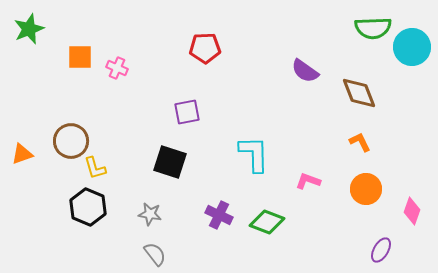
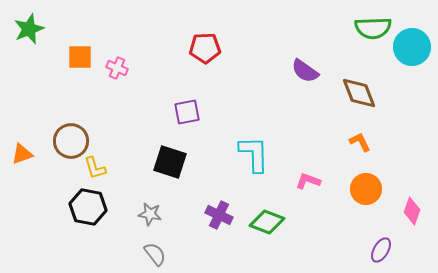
black hexagon: rotated 12 degrees counterclockwise
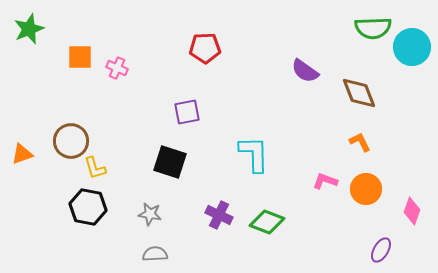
pink L-shape: moved 17 px right
gray semicircle: rotated 55 degrees counterclockwise
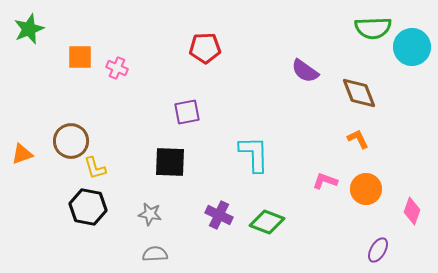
orange L-shape: moved 2 px left, 3 px up
black square: rotated 16 degrees counterclockwise
purple ellipse: moved 3 px left
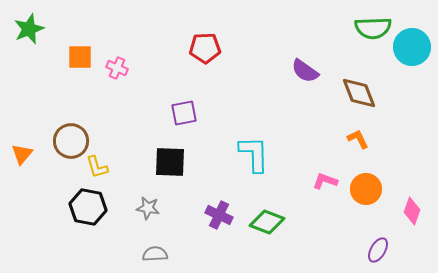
purple square: moved 3 px left, 1 px down
orange triangle: rotated 30 degrees counterclockwise
yellow L-shape: moved 2 px right, 1 px up
gray star: moved 2 px left, 6 px up
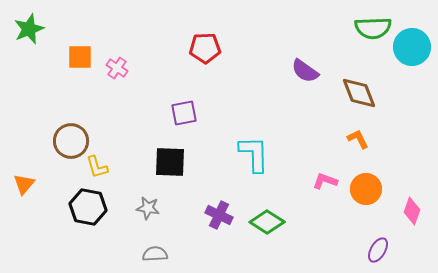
pink cross: rotated 10 degrees clockwise
orange triangle: moved 2 px right, 30 px down
green diamond: rotated 12 degrees clockwise
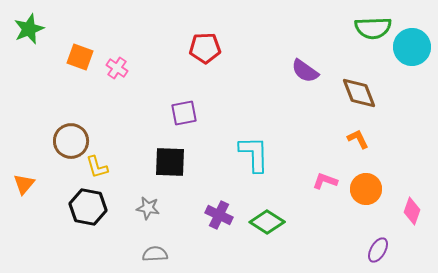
orange square: rotated 20 degrees clockwise
